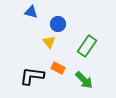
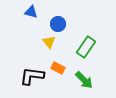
green rectangle: moved 1 px left, 1 px down
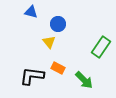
green rectangle: moved 15 px right
